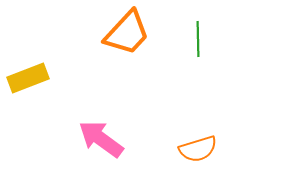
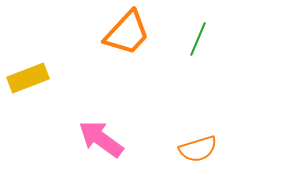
green line: rotated 24 degrees clockwise
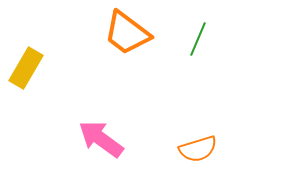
orange trapezoid: rotated 84 degrees clockwise
yellow rectangle: moved 2 px left, 10 px up; rotated 39 degrees counterclockwise
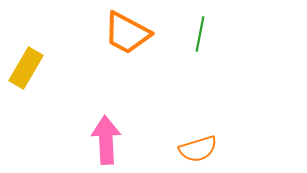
orange trapezoid: rotated 9 degrees counterclockwise
green line: moved 2 px right, 5 px up; rotated 12 degrees counterclockwise
pink arrow: moved 5 px right, 1 px down; rotated 51 degrees clockwise
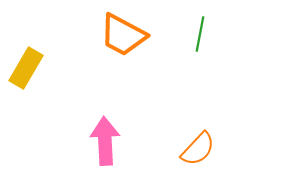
orange trapezoid: moved 4 px left, 2 px down
pink arrow: moved 1 px left, 1 px down
orange semicircle: rotated 30 degrees counterclockwise
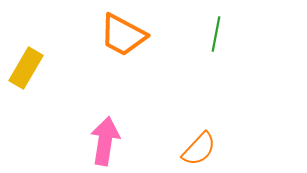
green line: moved 16 px right
pink arrow: rotated 12 degrees clockwise
orange semicircle: moved 1 px right
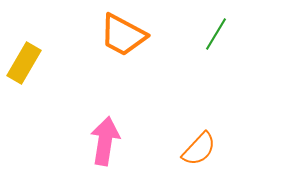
green line: rotated 20 degrees clockwise
yellow rectangle: moved 2 px left, 5 px up
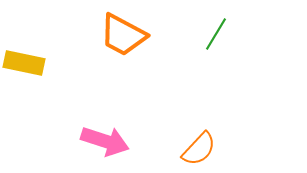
yellow rectangle: rotated 72 degrees clockwise
pink arrow: rotated 99 degrees clockwise
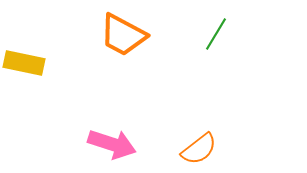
pink arrow: moved 7 px right, 3 px down
orange semicircle: rotated 9 degrees clockwise
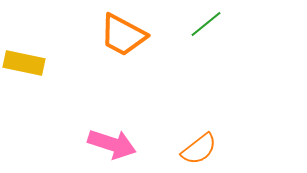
green line: moved 10 px left, 10 px up; rotated 20 degrees clockwise
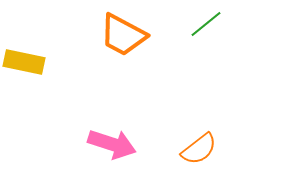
yellow rectangle: moved 1 px up
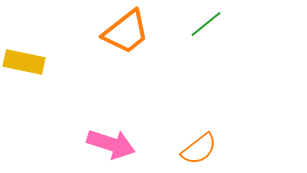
orange trapezoid: moved 3 px right, 3 px up; rotated 66 degrees counterclockwise
pink arrow: moved 1 px left
